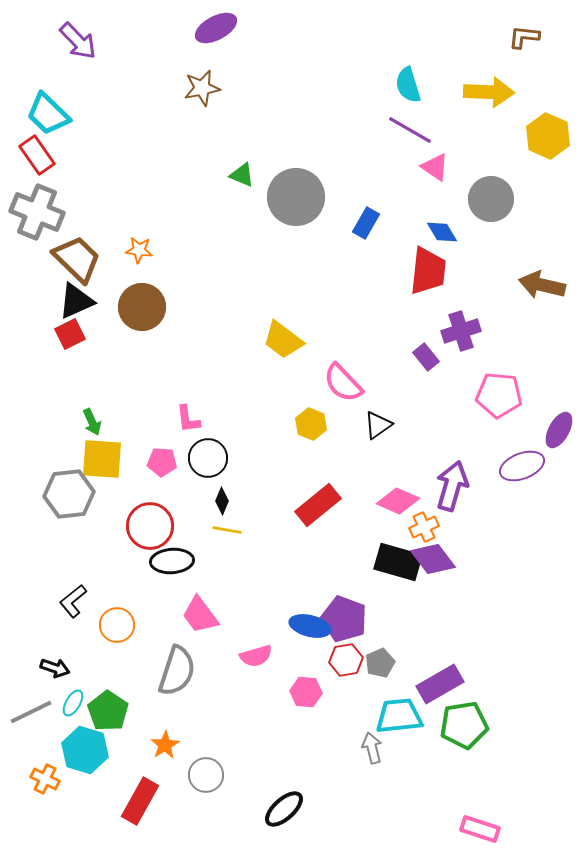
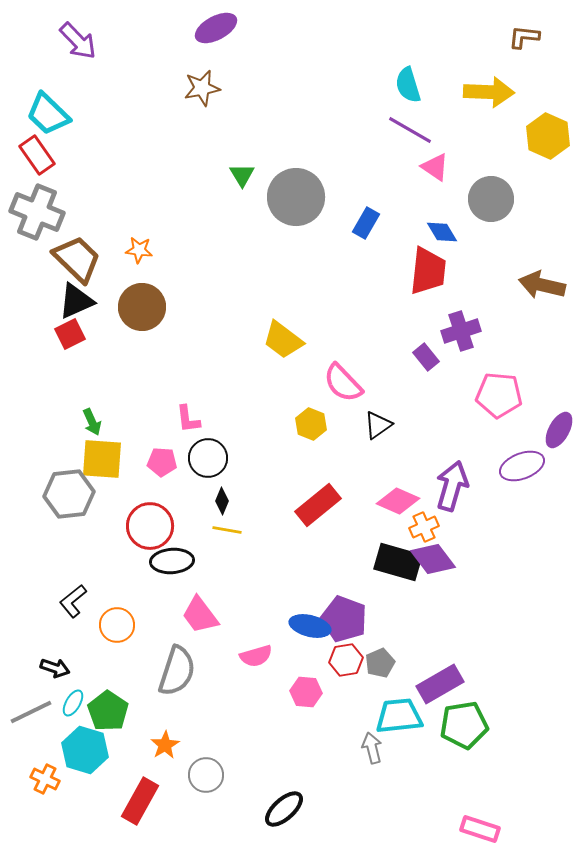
green triangle at (242, 175): rotated 36 degrees clockwise
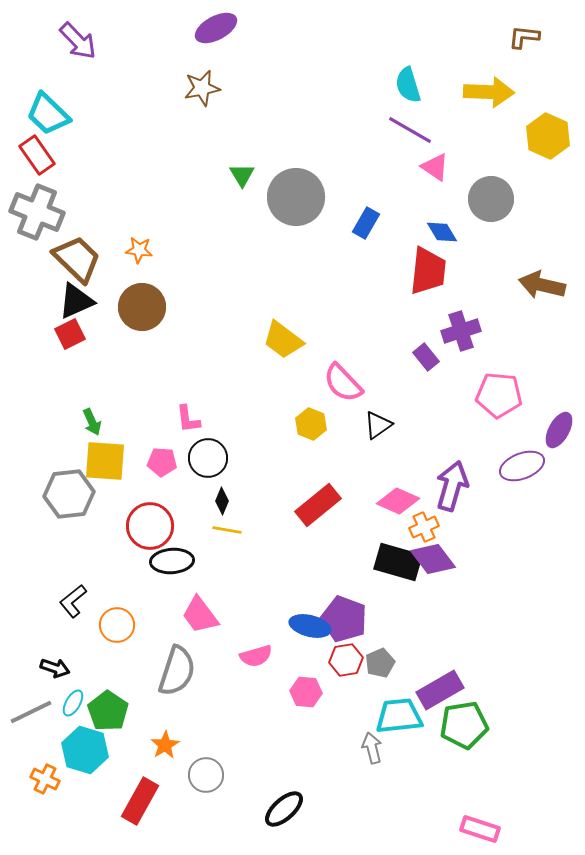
yellow square at (102, 459): moved 3 px right, 2 px down
purple rectangle at (440, 684): moved 6 px down
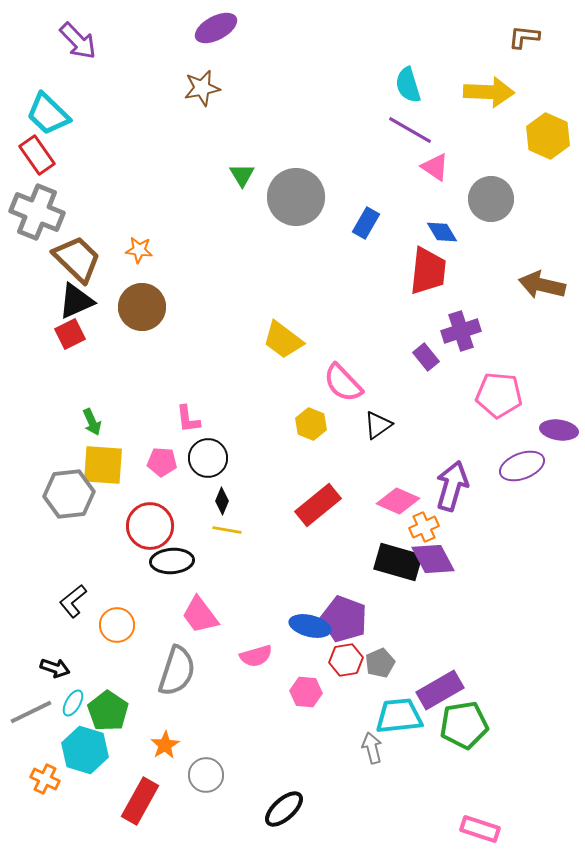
purple ellipse at (559, 430): rotated 69 degrees clockwise
yellow square at (105, 461): moved 2 px left, 4 px down
purple diamond at (433, 559): rotated 9 degrees clockwise
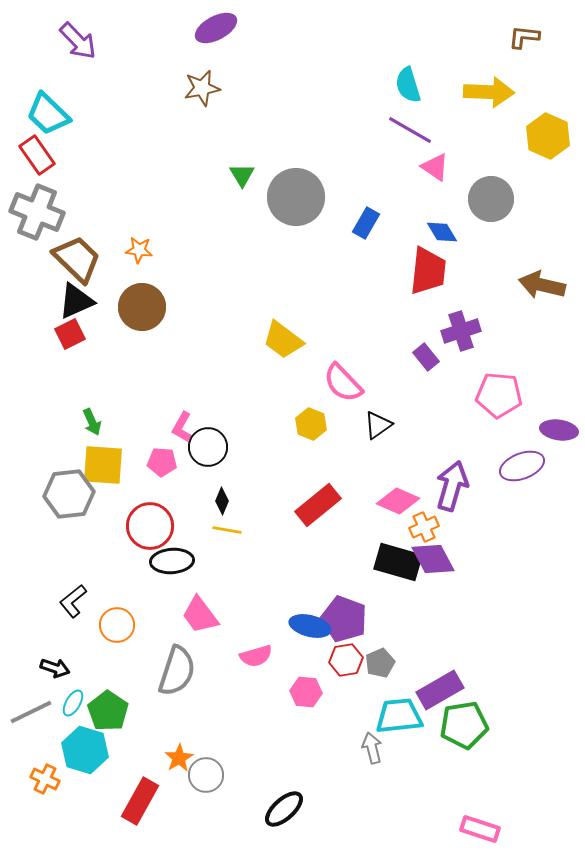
pink L-shape at (188, 419): moved 6 px left, 8 px down; rotated 36 degrees clockwise
black circle at (208, 458): moved 11 px up
orange star at (165, 745): moved 14 px right, 13 px down
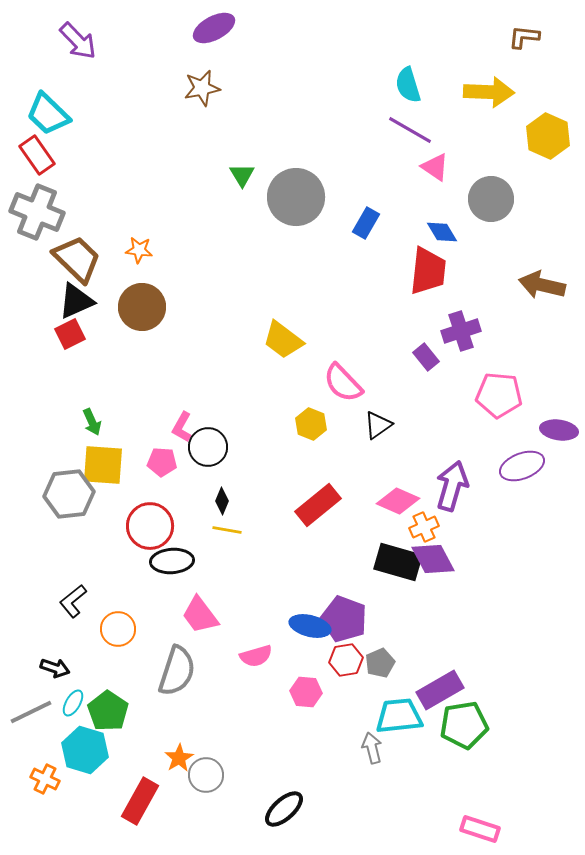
purple ellipse at (216, 28): moved 2 px left
orange circle at (117, 625): moved 1 px right, 4 px down
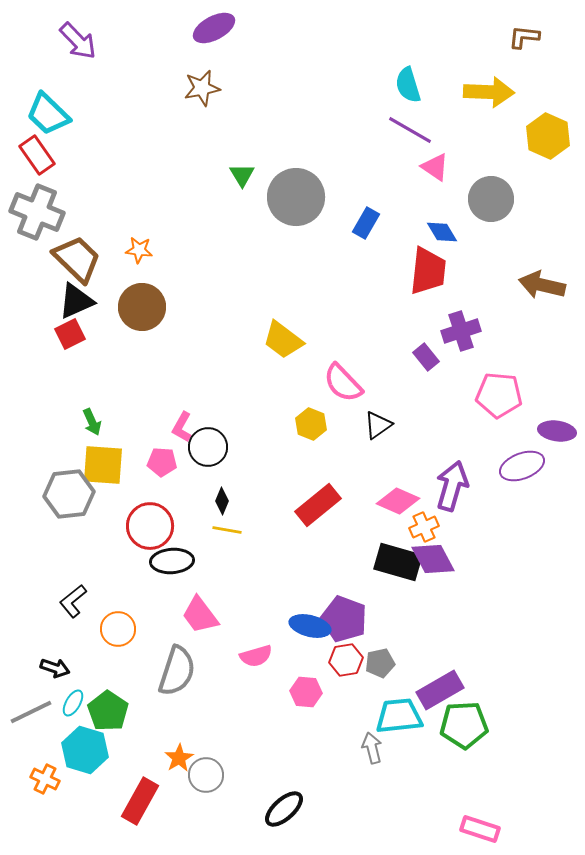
purple ellipse at (559, 430): moved 2 px left, 1 px down
gray pentagon at (380, 663): rotated 12 degrees clockwise
green pentagon at (464, 725): rotated 6 degrees clockwise
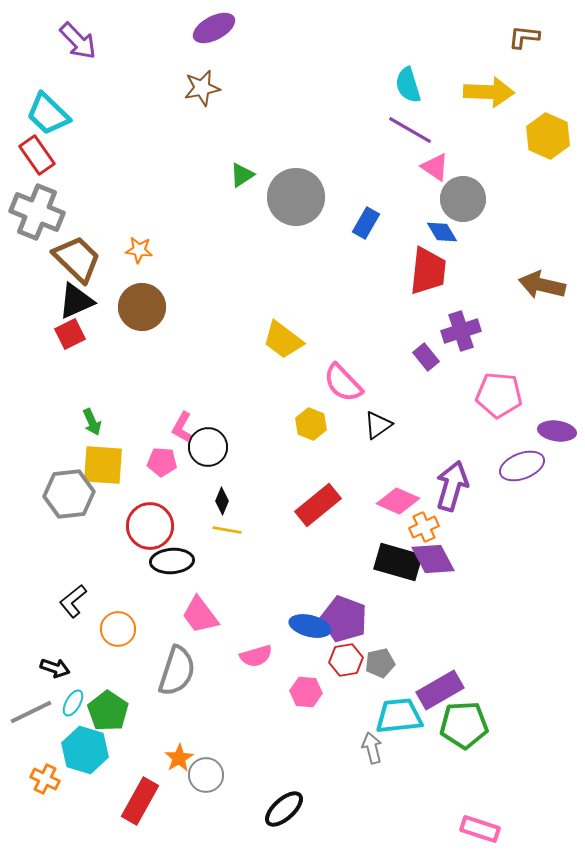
green triangle at (242, 175): rotated 28 degrees clockwise
gray circle at (491, 199): moved 28 px left
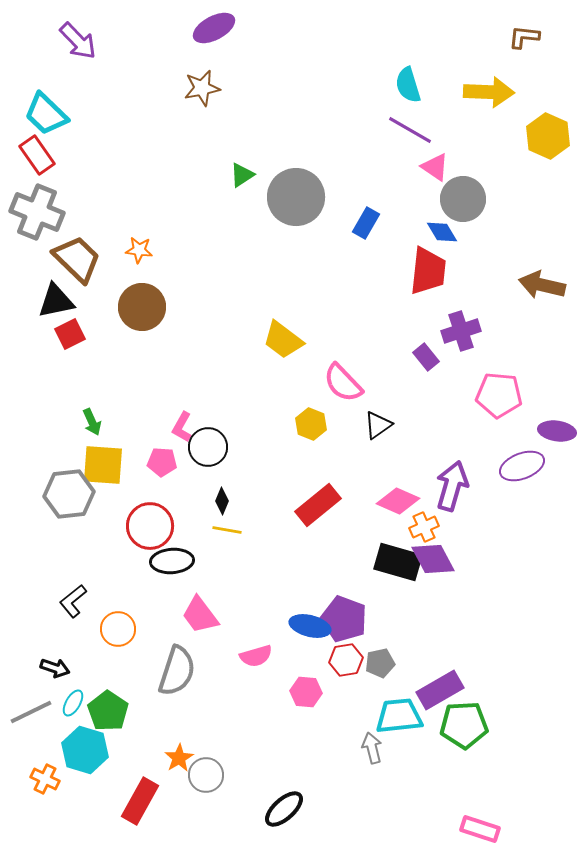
cyan trapezoid at (48, 114): moved 2 px left
black triangle at (76, 301): moved 20 px left; rotated 12 degrees clockwise
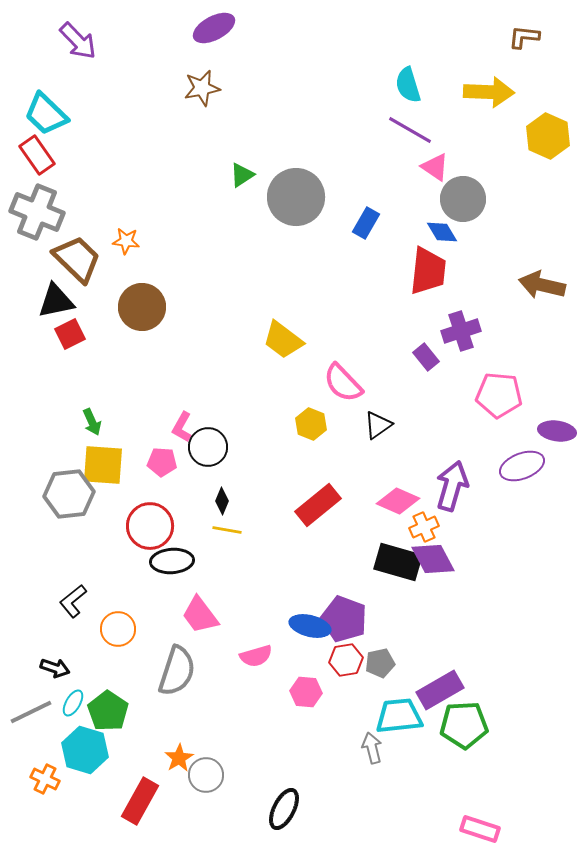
orange star at (139, 250): moved 13 px left, 9 px up
black ellipse at (284, 809): rotated 21 degrees counterclockwise
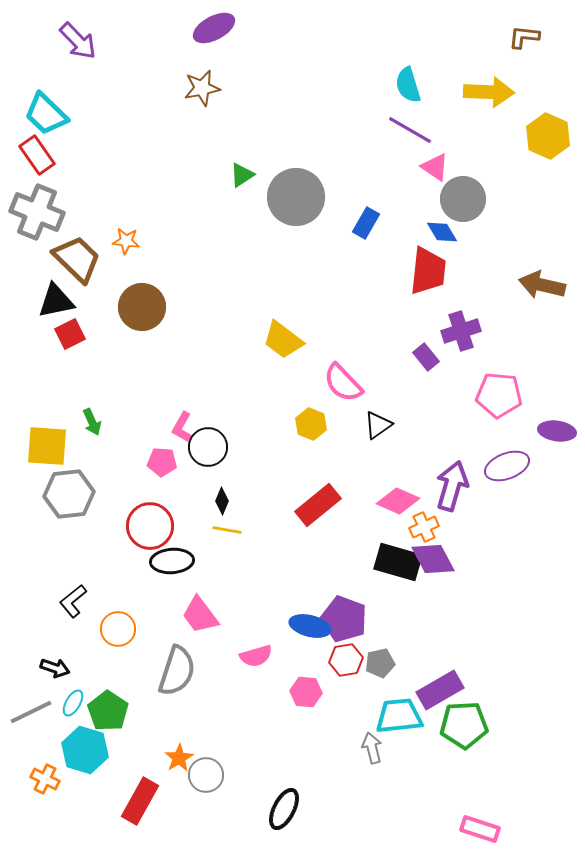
yellow square at (103, 465): moved 56 px left, 19 px up
purple ellipse at (522, 466): moved 15 px left
